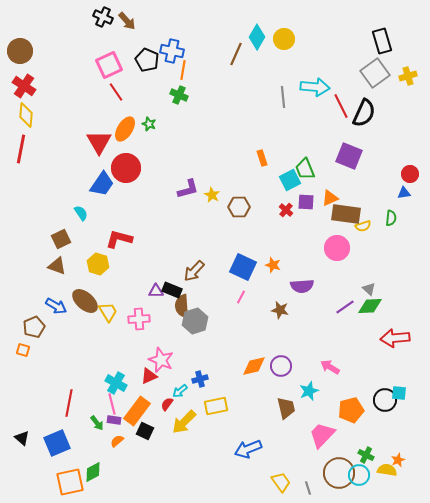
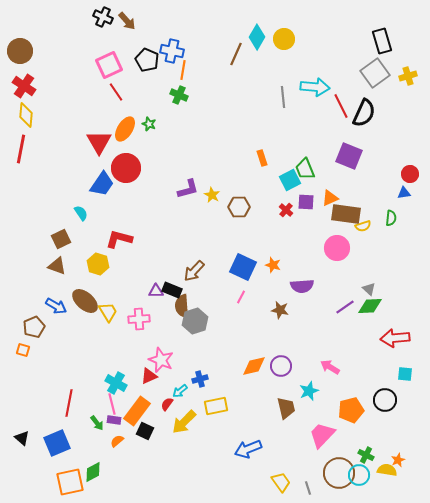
cyan square at (399, 393): moved 6 px right, 19 px up
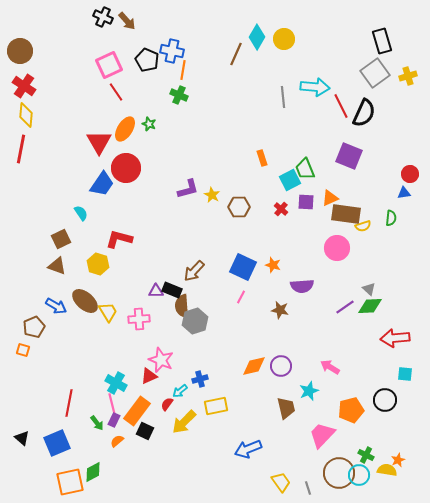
red cross at (286, 210): moved 5 px left, 1 px up
purple rectangle at (114, 420): rotated 72 degrees counterclockwise
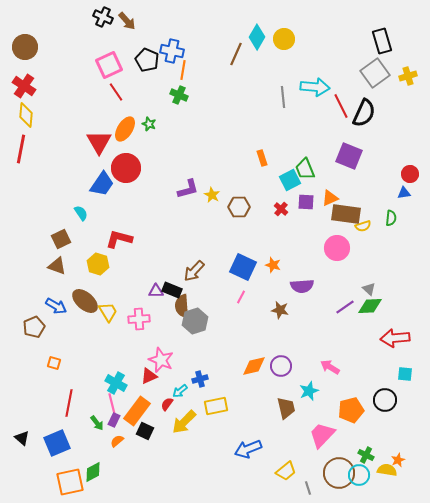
brown circle at (20, 51): moved 5 px right, 4 px up
orange square at (23, 350): moved 31 px right, 13 px down
yellow trapezoid at (281, 482): moved 5 px right, 11 px up; rotated 85 degrees clockwise
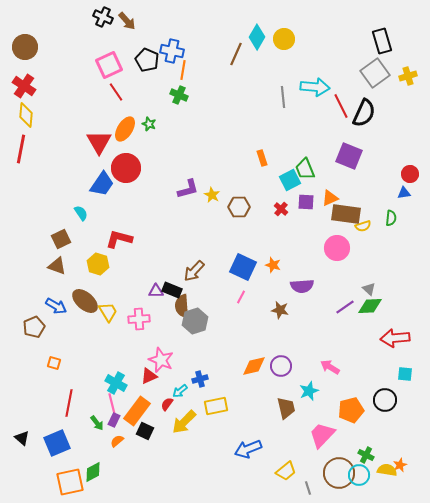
orange star at (398, 460): moved 2 px right, 5 px down
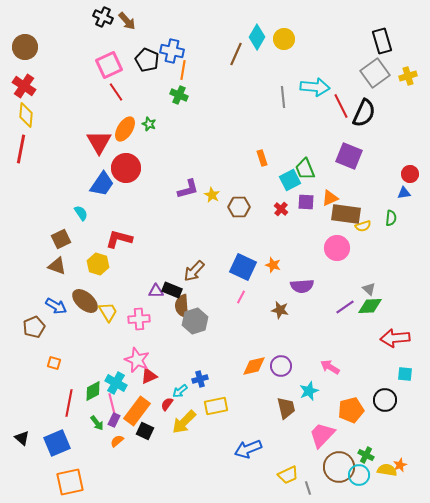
pink star at (161, 360): moved 24 px left
yellow trapezoid at (286, 471): moved 2 px right, 4 px down; rotated 15 degrees clockwise
green diamond at (93, 472): moved 81 px up
brown circle at (339, 473): moved 6 px up
